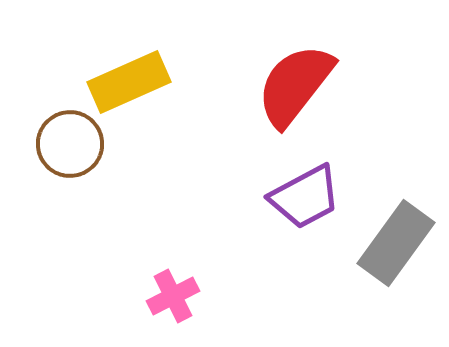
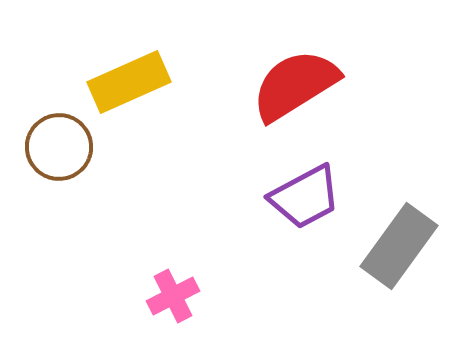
red semicircle: rotated 20 degrees clockwise
brown circle: moved 11 px left, 3 px down
gray rectangle: moved 3 px right, 3 px down
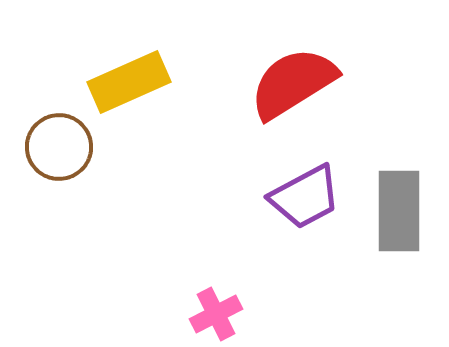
red semicircle: moved 2 px left, 2 px up
gray rectangle: moved 35 px up; rotated 36 degrees counterclockwise
pink cross: moved 43 px right, 18 px down
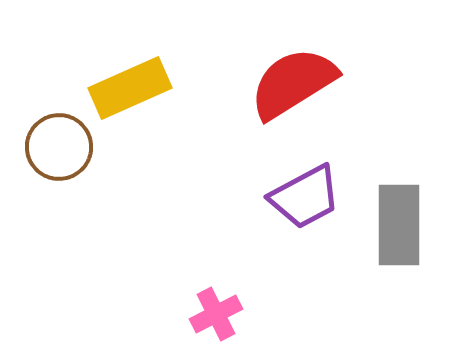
yellow rectangle: moved 1 px right, 6 px down
gray rectangle: moved 14 px down
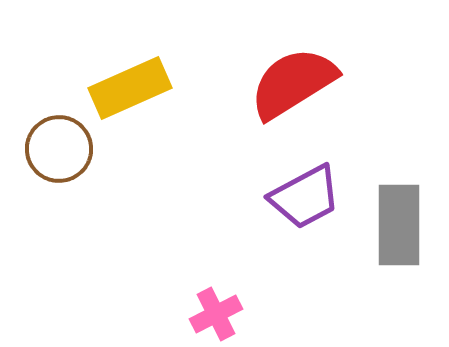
brown circle: moved 2 px down
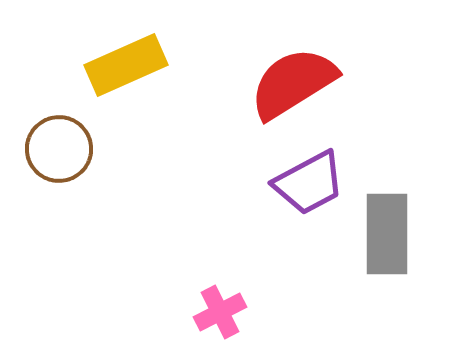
yellow rectangle: moved 4 px left, 23 px up
purple trapezoid: moved 4 px right, 14 px up
gray rectangle: moved 12 px left, 9 px down
pink cross: moved 4 px right, 2 px up
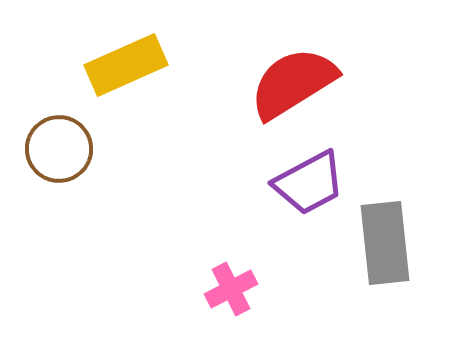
gray rectangle: moved 2 px left, 9 px down; rotated 6 degrees counterclockwise
pink cross: moved 11 px right, 23 px up
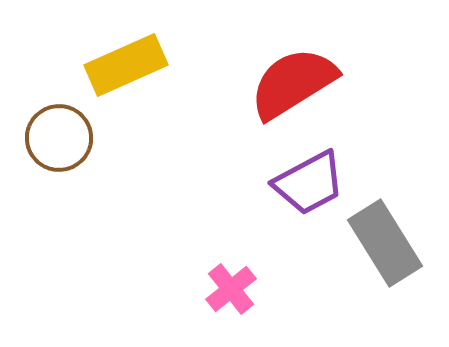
brown circle: moved 11 px up
gray rectangle: rotated 26 degrees counterclockwise
pink cross: rotated 12 degrees counterclockwise
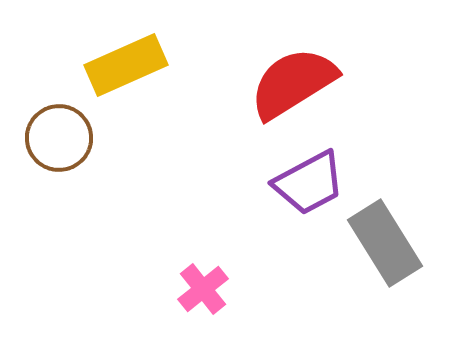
pink cross: moved 28 px left
